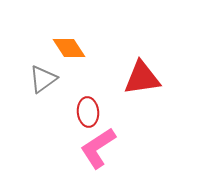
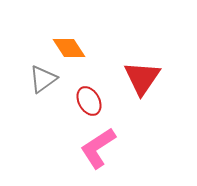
red triangle: rotated 48 degrees counterclockwise
red ellipse: moved 1 px right, 11 px up; rotated 24 degrees counterclockwise
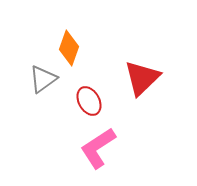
orange diamond: rotated 52 degrees clockwise
red triangle: rotated 12 degrees clockwise
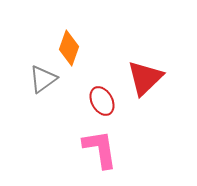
red triangle: moved 3 px right
red ellipse: moved 13 px right
pink L-shape: moved 2 px right, 1 px down; rotated 114 degrees clockwise
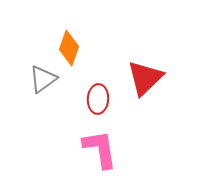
red ellipse: moved 4 px left, 2 px up; rotated 32 degrees clockwise
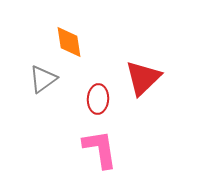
orange diamond: moved 6 px up; rotated 28 degrees counterclockwise
red triangle: moved 2 px left
